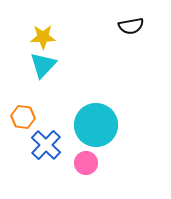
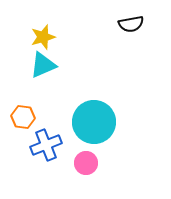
black semicircle: moved 2 px up
yellow star: rotated 15 degrees counterclockwise
cyan triangle: rotated 24 degrees clockwise
cyan circle: moved 2 px left, 3 px up
blue cross: rotated 24 degrees clockwise
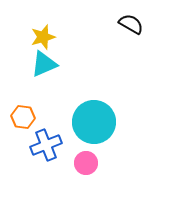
black semicircle: rotated 140 degrees counterclockwise
cyan triangle: moved 1 px right, 1 px up
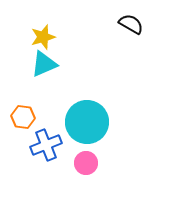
cyan circle: moved 7 px left
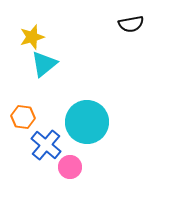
black semicircle: rotated 140 degrees clockwise
yellow star: moved 11 px left
cyan triangle: rotated 16 degrees counterclockwise
blue cross: rotated 28 degrees counterclockwise
pink circle: moved 16 px left, 4 px down
